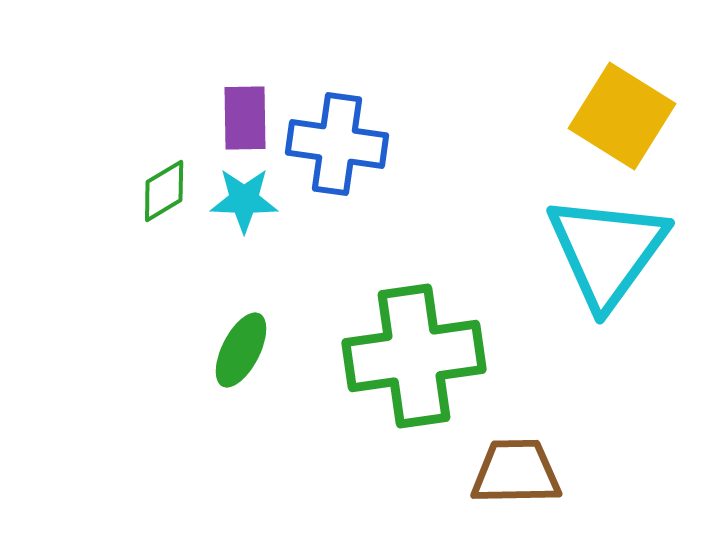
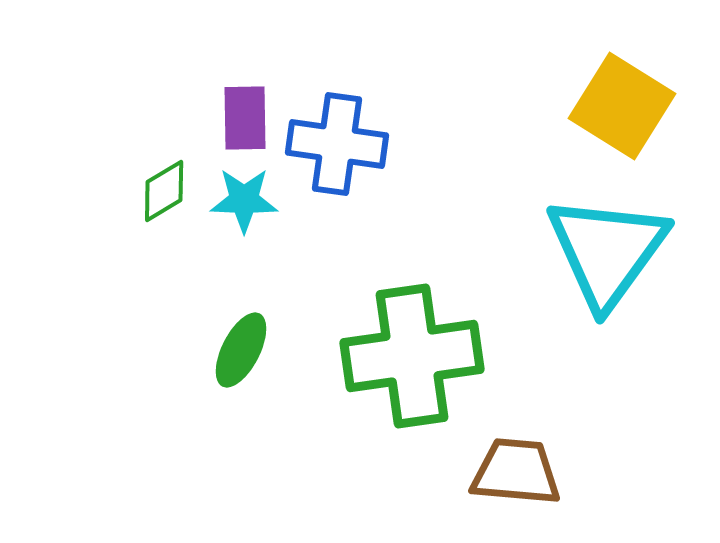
yellow square: moved 10 px up
green cross: moved 2 px left
brown trapezoid: rotated 6 degrees clockwise
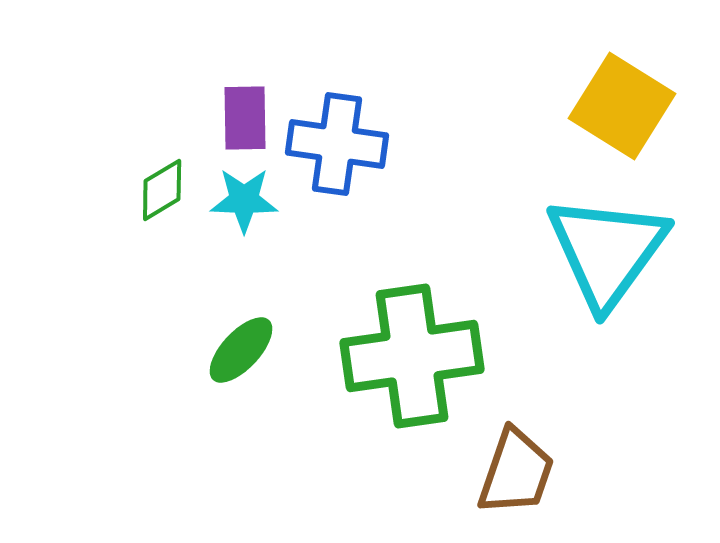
green diamond: moved 2 px left, 1 px up
green ellipse: rotated 16 degrees clockwise
brown trapezoid: rotated 104 degrees clockwise
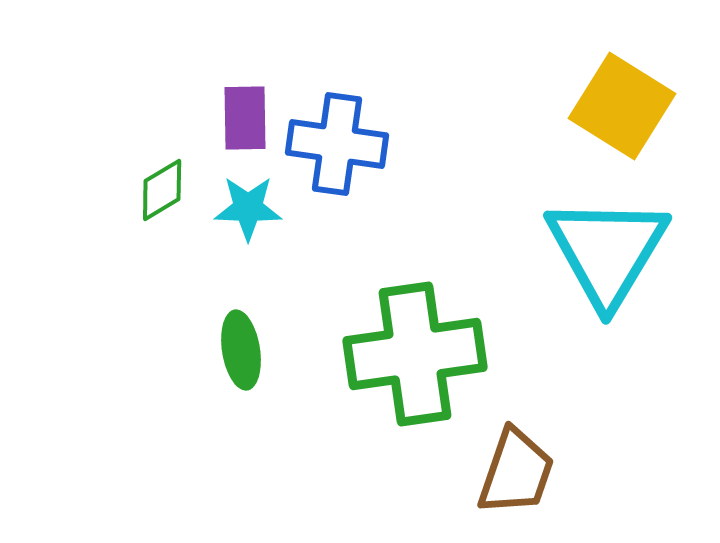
cyan star: moved 4 px right, 8 px down
cyan triangle: rotated 5 degrees counterclockwise
green ellipse: rotated 52 degrees counterclockwise
green cross: moved 3 px right, 2 px up
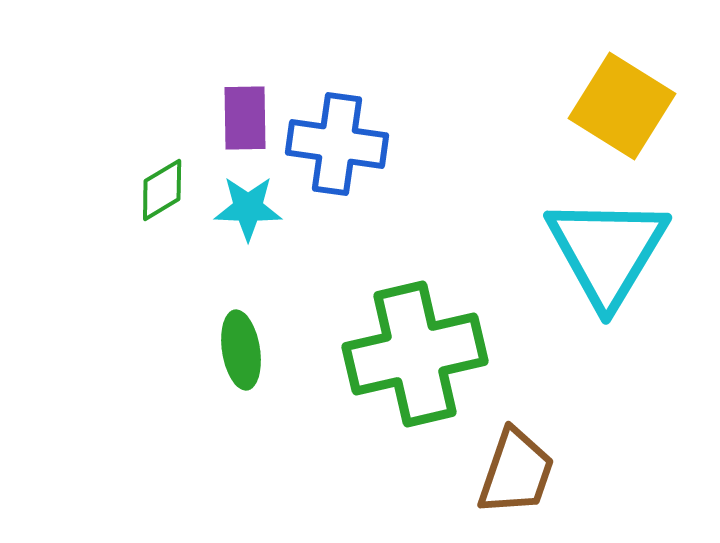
green cross: rotated 5 degrees counterclockwise
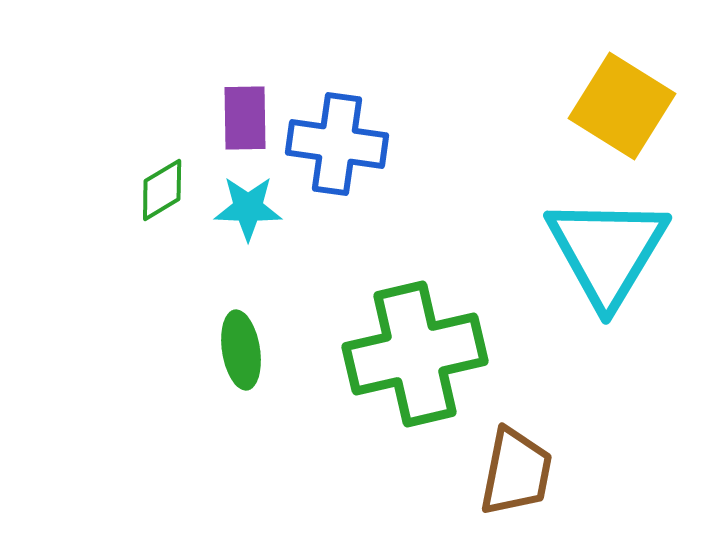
brown trapezoid: rotated 8 degrees counterclockwise
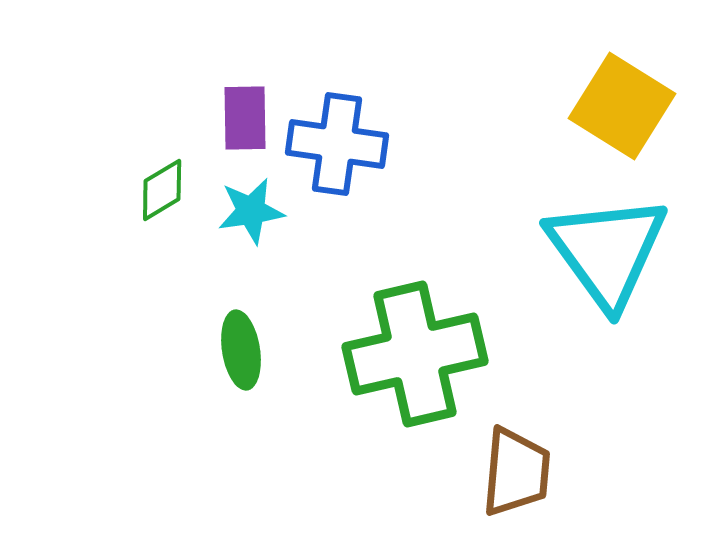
cyan star: moved 3 px right, 3 px down; rotated 10 degrees counterclockwise
cyan triangle: rotated 7 degrees counterclockwise
brown trapezoid: rotated 6 degrees counterclockwise
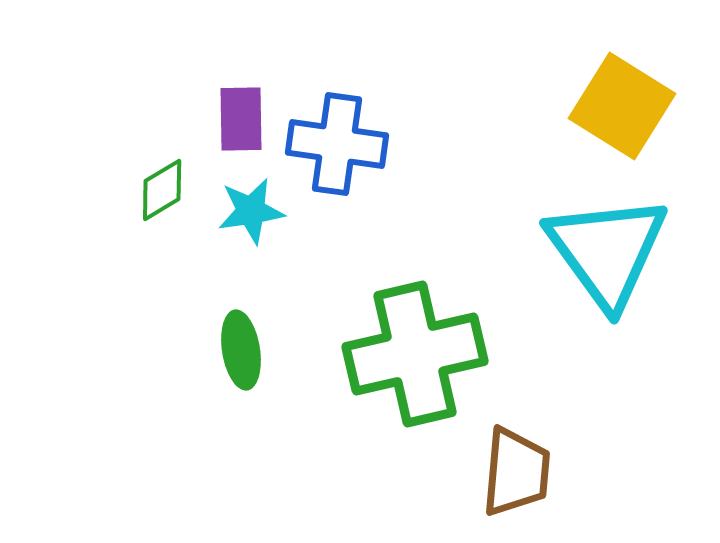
purple rectangle: moved 4 px left, 1 px down
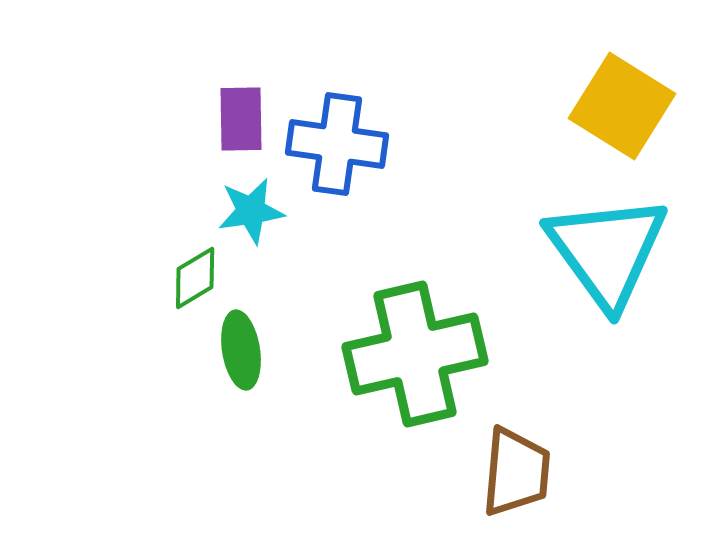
green diamond: moved 33 px right, 88 px down
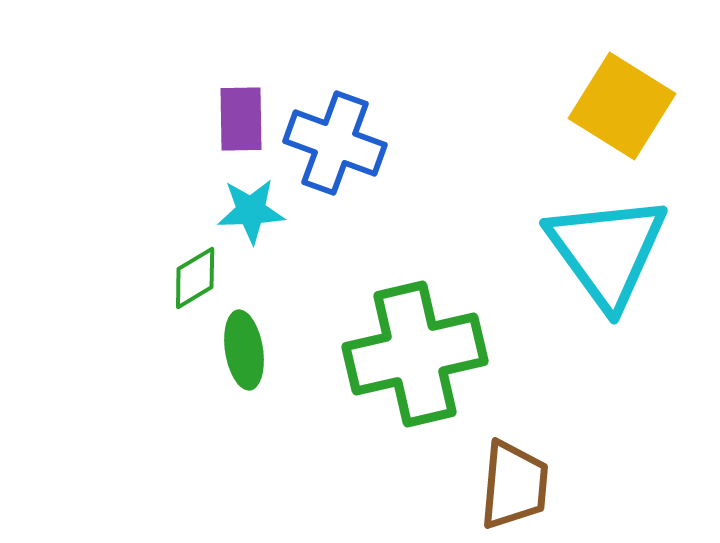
blue cross: moved 2 px left, 1 px up; rotated 12 degrees clockwise
cyan star: rotated 6 degrees clockwise
green ellipse: moved 3 px right
brown trapezoid: moved 2 px left, 13 px down
